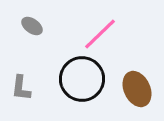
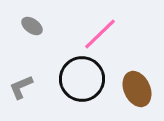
gray L-shape: moved 1 px up; rotated 60 degrees clockwise
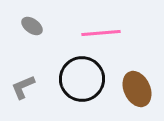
pink line: moved 1 px right, 1 px up; rotated 39 degrees clockwise
gray L-shape: moved 2 px right
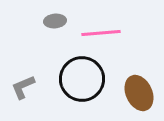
gray ellipse: moved 23 px right, 5 px up; rotated 40 degrees counterclockwise
brown ellipse: moved 2 px right, 4 px down
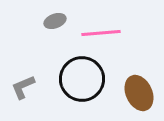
gray ellipse: rotated 15 degrees counterclockwise
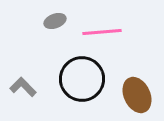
pink line: moved 1 px right, 1 px up
gray L-shape: rotated 68 degrees clockwise
brown ellipse: moved 2 px left, 2 px down
